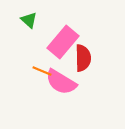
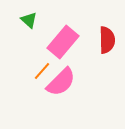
red semicircle: moved 24 px right, 18 px up
orange line: rotated 72 degrees counterclockwise
pink semicircle: rotated 76 degrees counterclockwise
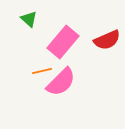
green triangle: moved 1 px up
red semicircle: rotated 68 degrees clockwise
orange line: rotated 36 degrees clockwise
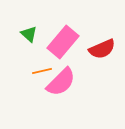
green triangle: moved 15 px down
red semicircle: moved 5 px left, 9 px down
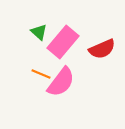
green triangle: moved 10 px right, 2 px up
orange line: moved 1 px left, 3 px down; rotated 36 degrees clockwise
pink semicircle: rotated 8 degrees counterclockwise
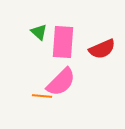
pink rectangle: rotated 36 degrees counterclockwise
orange line: moved 1 px right, 22 px down; rotated 18 degrees counterclockwise
pink semicircle: rotated 8 degrees clockwise
